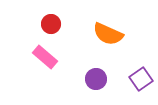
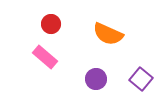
purple square: rotated 15 degrees counterclockwise
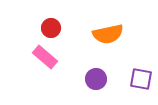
red circle: moved 4 px down
orange semicircle: rotated 36 degrees counterclockwise
purple square: rotated 30 degrees counterclockwise
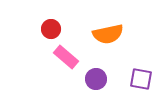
red circle: moved 1 px down
pink rectangle: moved 21 px right
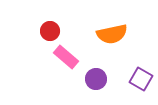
red circle: moved 1 px left, 2 px down
orange semicircle: moved 4 px right
purple square: rotated 20 degrees clockwise
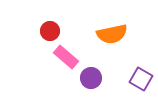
purple circle: moved 5 px left, 1 px up
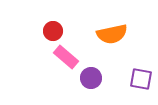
red circle: moved 3 px right
purple square: rotated 20 degrees counterclockwise
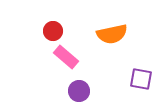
purple circle: moved 12 px left, 13 px down
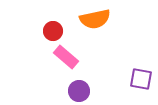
orange semicircle: moved 17 px left, 15 px up
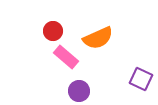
orange semicircle: moved 3 px right, 19 px down; rotated 12 degrees counterclockwise
purple square: rotated 15 degrees clockwise
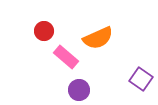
red circle: moved 9 px left
purple square: rotated 10 degrees clockwise
purple circle: moved 1 px up
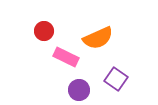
pink rectangle: rotated 15 degrees counterclockwise
purple square: moved 25 px left
